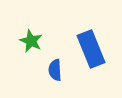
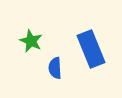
blue semicircle: moved 2 px up
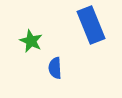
blue rectangle: moved 24 px up
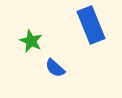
blue semicircle: rotated 45 degrees counterclockwise
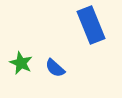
green star: moved 10 px left, 22 px down
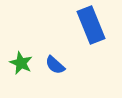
blue semicircle: moved 3 px up
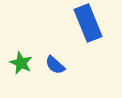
blue rectangle: moved 3 px left, 2 px up
